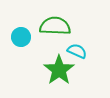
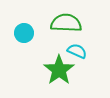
green semicircle: moved 11 px right, 3 px up
cyan circle: moved 3 px right, 4 px up
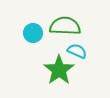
green semicircle: moved 1 px left, 3 px down
cyan circle: moved 9 px right
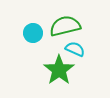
green semicircle: rotated 16 degrees counterclockwise
cyan semicircle: moved 2 px left, 2 px up
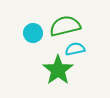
cyan semicircle: rotated 36 degrees counterclockwise
green star: moved 1 px left
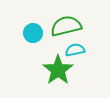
green semicircle: moved 1 px right
cyan semicircle: moved 1 px down
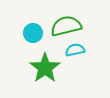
green star: moved 13 px left, 2 px up
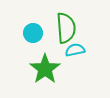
green semicircle: moved 2 px down; rotated 100 degrees clockwise
green star: moved 1 px down
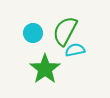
green semicircle: moved 1 px left, 3 px down; rotated 148 degrees counterclockwise
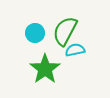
cyan circle: moved 2 px right
